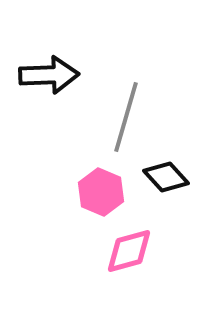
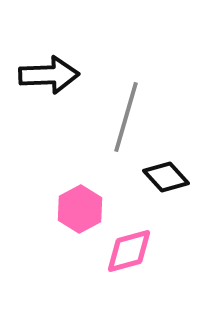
pink hexagon: moved 21 px left, 17 px down; rotated 9 degrees clockwise
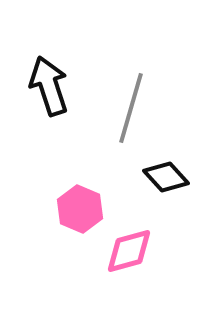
black arrow: moved 11 px down; rotated 106 degrees counterclockwise
gray line: moved 5 px right, 9 px up
pink hexagon: rotated 9 degrees counterclockwise
